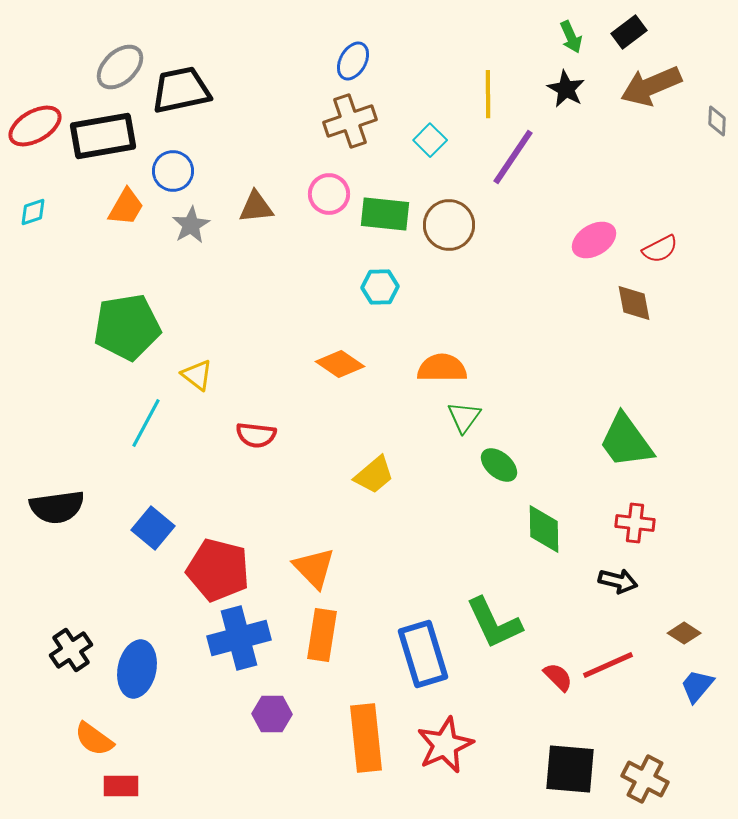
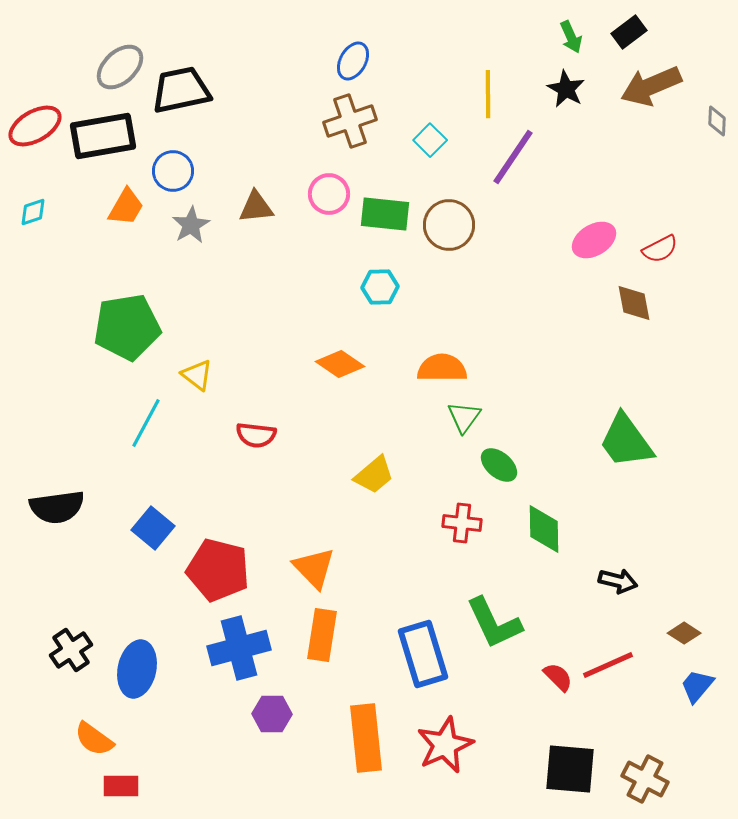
red cross at (635, 523): moved 173 px left
blue cross at (239, 638): moved 10 px down
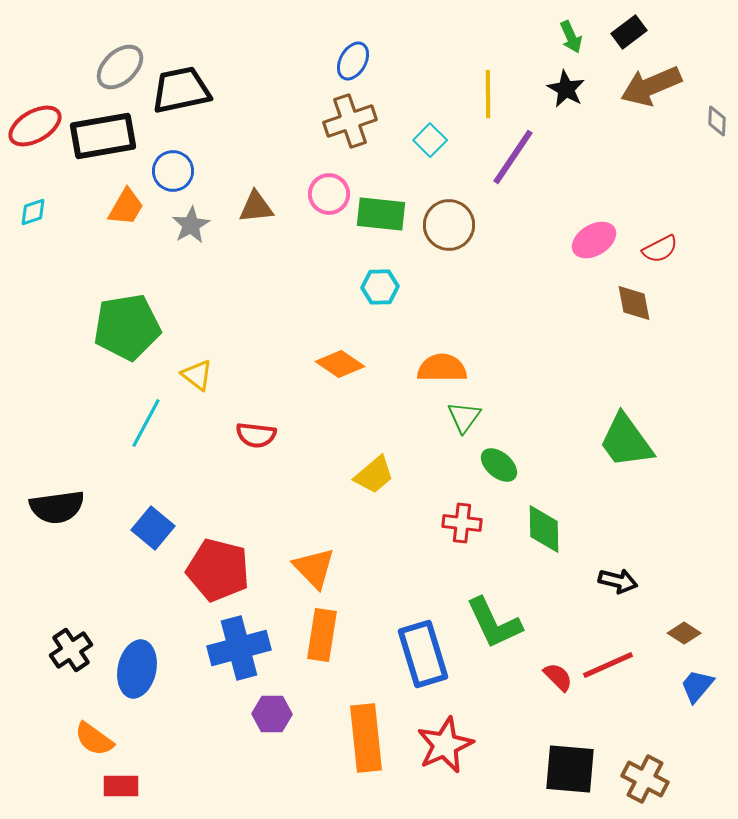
green rectangle at (385, 214): moved 4 px left
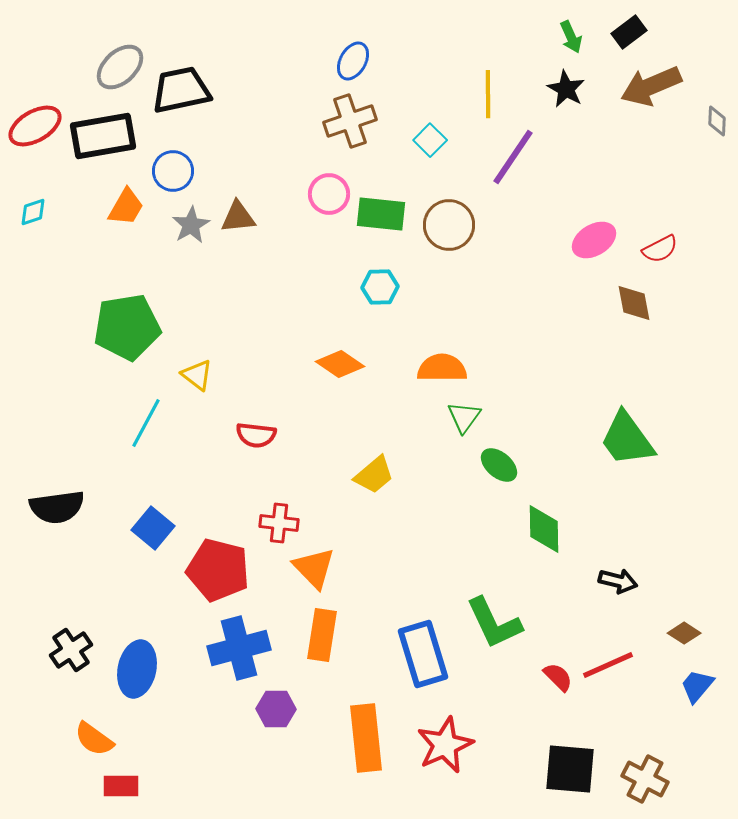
brown triangle at (256, 207): moved 18 px left, 10 px down
green trapezoid at (626, 441): moved 1 px right, 2 px up
red cross at (462, 523): moved 183 px left
purple hexagon at (272, 714): moved 4 px right, 5 px up
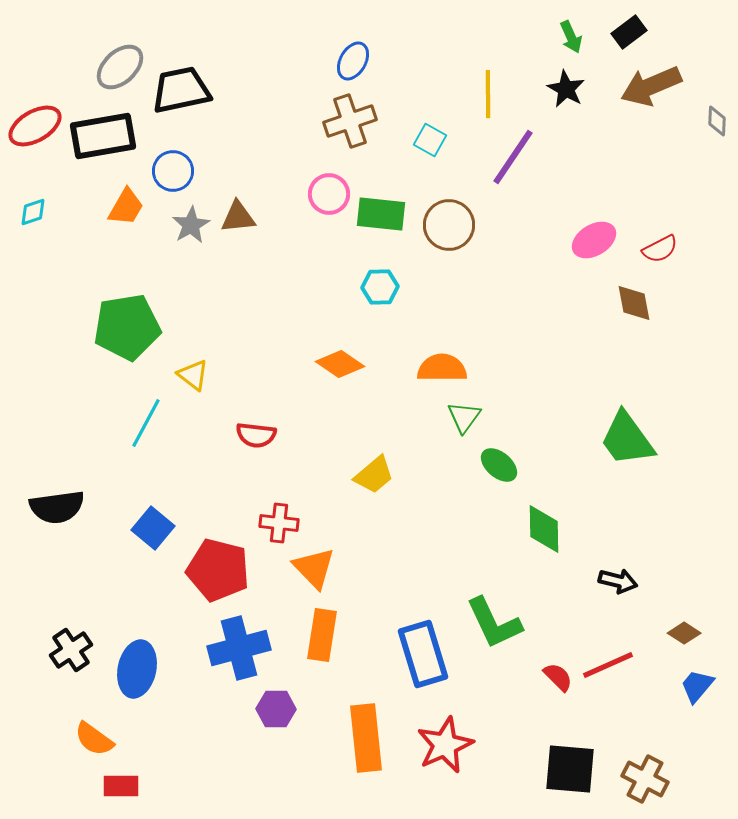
cyan square at (430, 140): rotated 16 degrees counterclockwise
yellow triangle at (197, 375): moved 4 px left
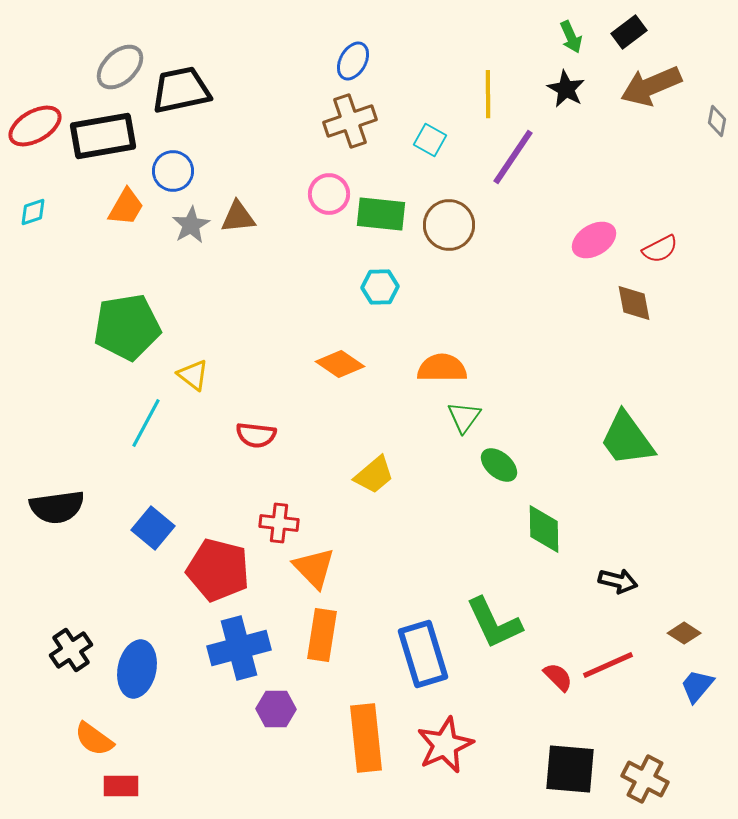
gray diamond at (717, 121): rotated 8 degrees clockwise
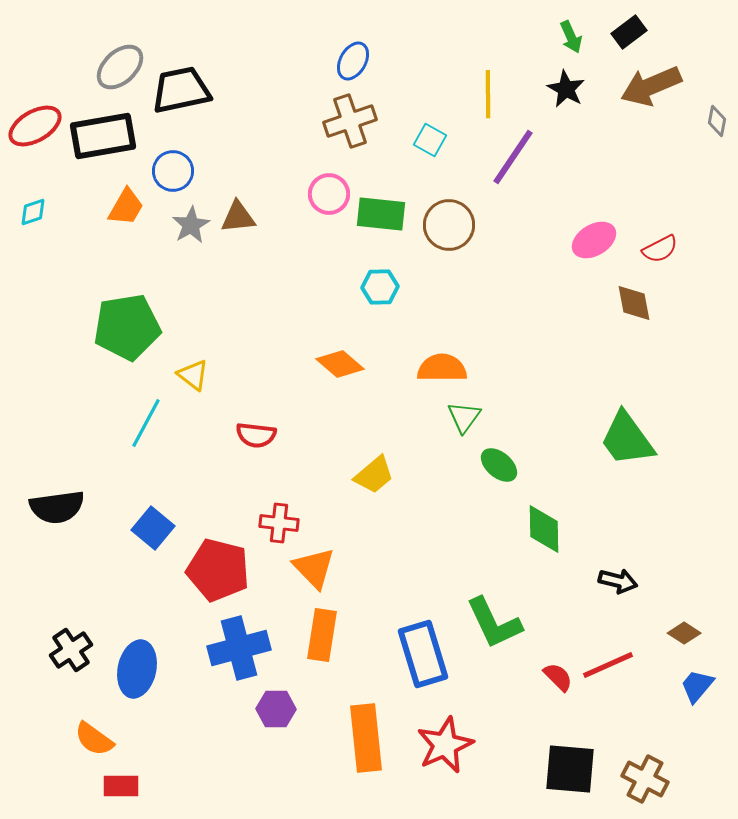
orange diamond at (340, 364): rotated 6 degrees clockwise
